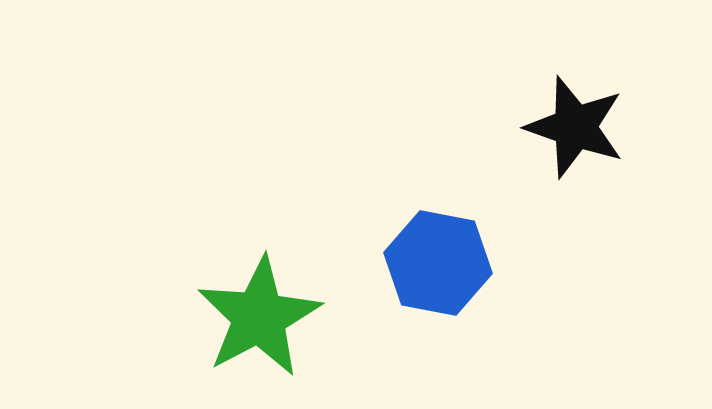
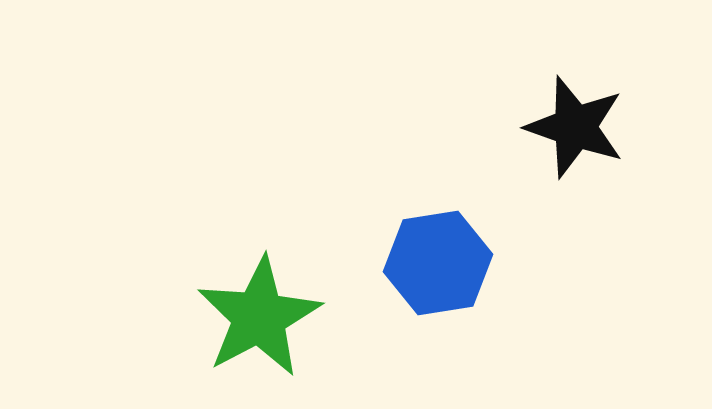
blue hexagon: rotated 20 degrees counterclockwise
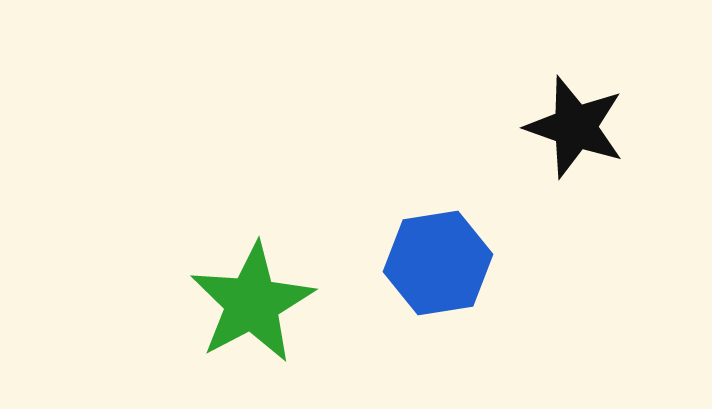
green star: moved 7 px left, 14 px up
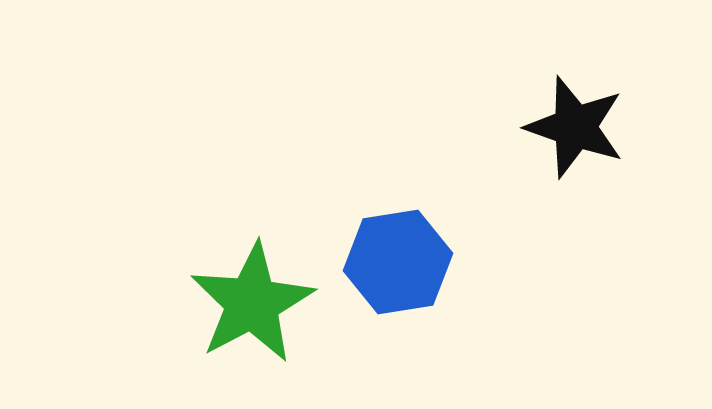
blue hexagon: moved 40 px left, 1 px up
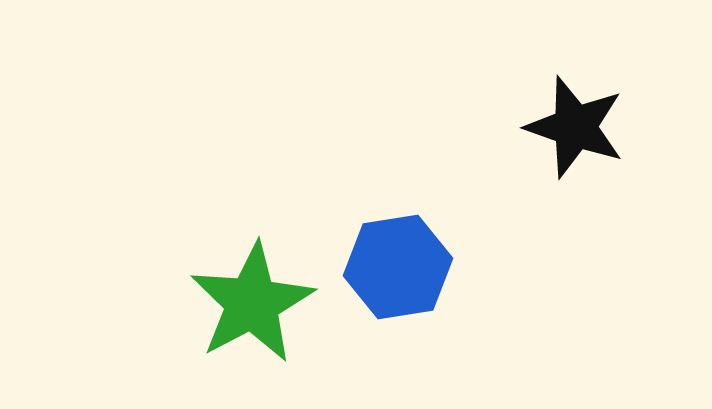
blue hexagon: moved 5 px down
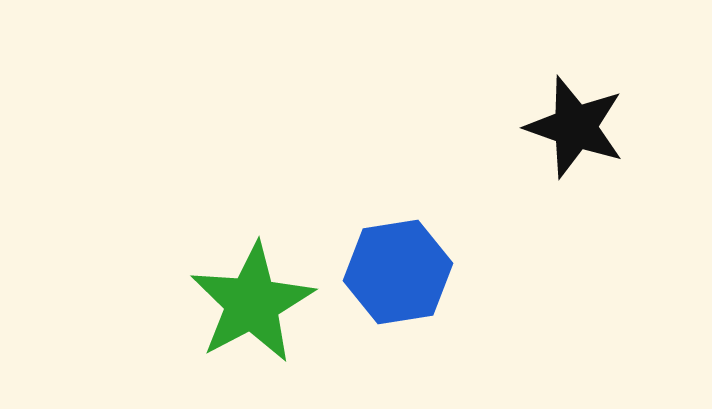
blue hexagon: moved 5 px down
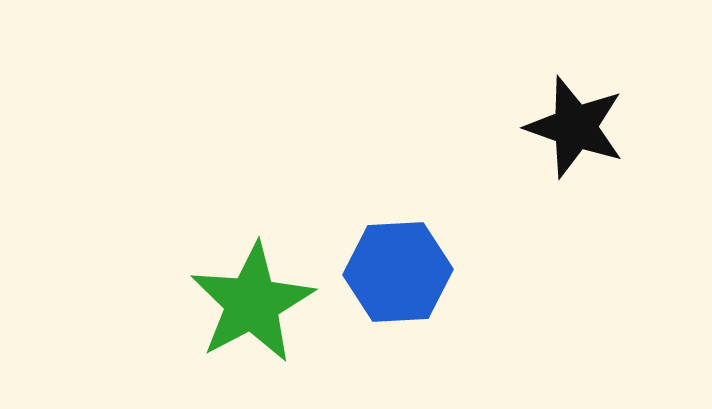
blue hexagon: rotated 6 degrees clockwise
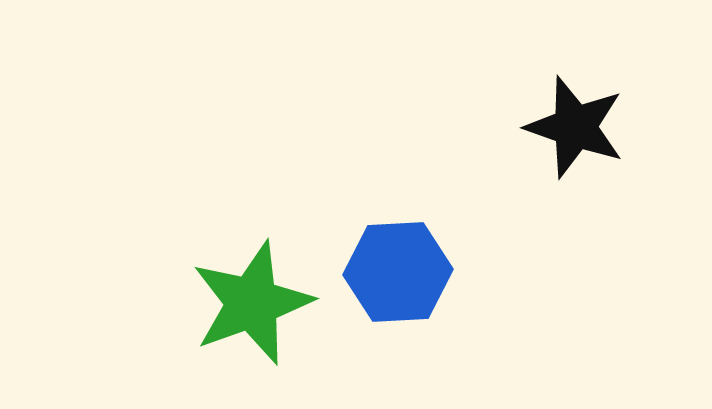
green star: rotated 8 degrees clockwise
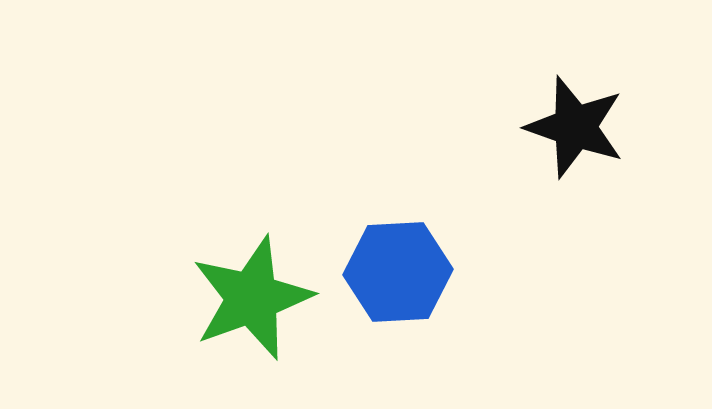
green star: moved 5 px up
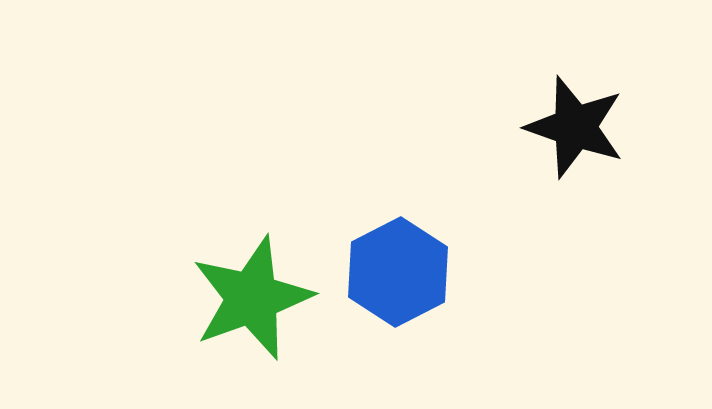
blue hexagon: rotated 24 degrees counterclockwise
